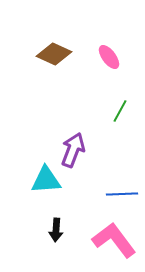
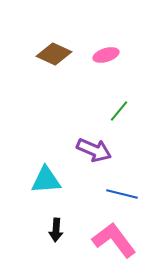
pink ellipse: moved 3 px left, 2 px up; rotated 70 degrees counterclockwise
green line: moved 1 px left; rotated 10 degrees clockwise
purple arrow: moved 21 px right; rotated 92 degrees clockwise
blue line: rotated 16 degrees clockwise
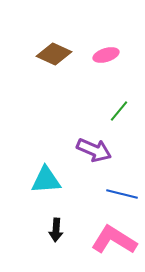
pink L-shape: rotated 21 degrees counterclockwise
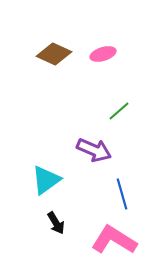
pink ellipse: moved 3 px left, 1 px up
green line: rotated 10 degrees clockwise
cyan triangle: rotated 32 degrees counterclockwise
blue line: rotated 60 degrees clockwise
black arrow: moved 7 px up; rotated 35 degrees counterclockwise
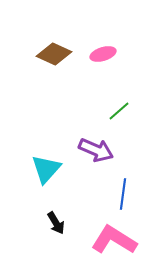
purple arrow: moved 2 px right
cyan triangle: moved 11 px up; rotated 12 degrees counterclockwise
blue line: moved 1 px right; rotated 24 degrees clockwise
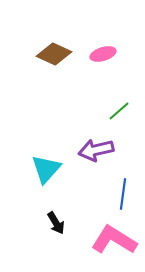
purple arrow: rotated 144 degrees clockwise
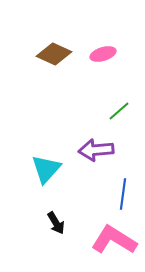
purple arrow: rotated 8 degrees clockwise
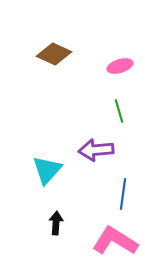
pink ellipse: moved 17 px right, 12 px down
green line: rotated 65 degrees counterclockwise
cyan triangle: moved 1 px right, 1 px down
black arrow: rotated 145 degrees counterclockwise
pink L-shape: moved 1 px right, 1 px down
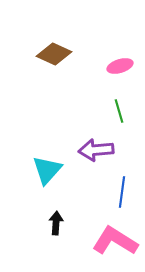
blue line: moved 1 px left, 2 px up
